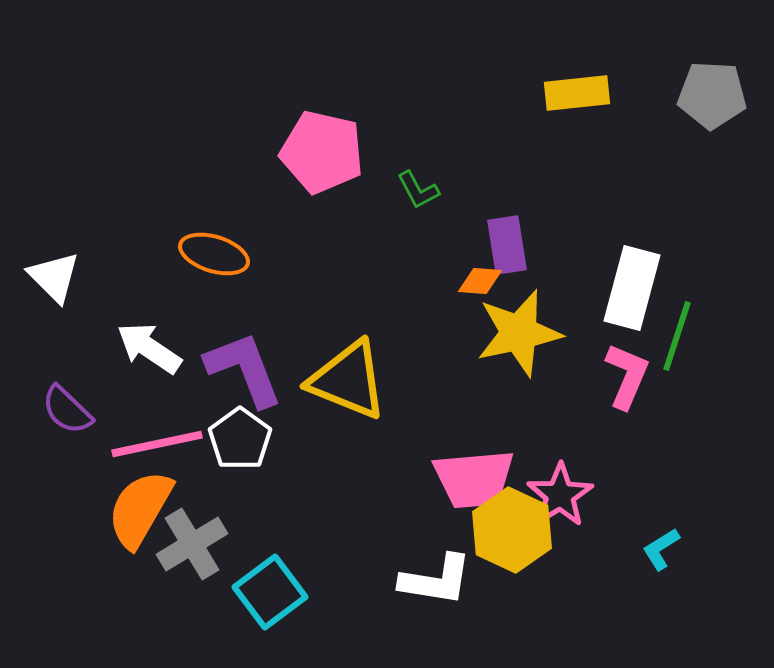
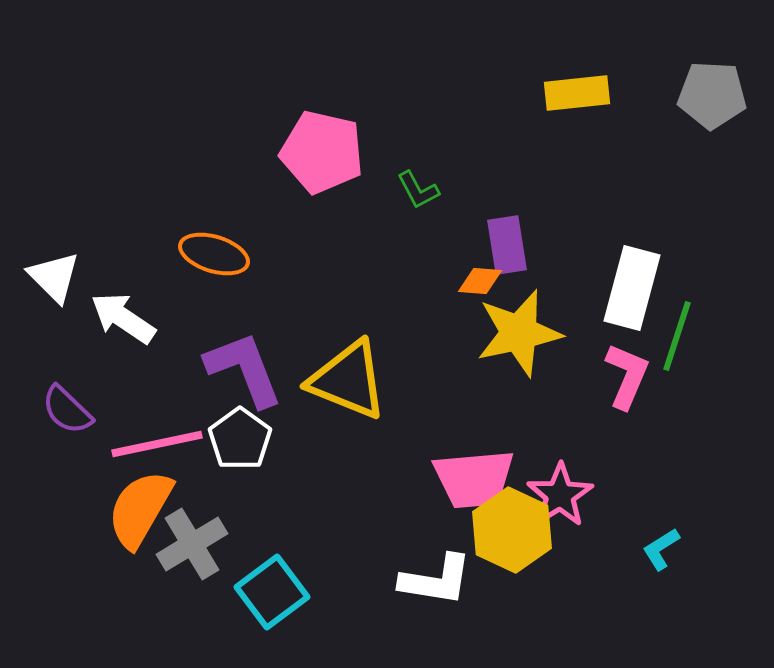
white arrow: moved 26 px left, 30 px up
cyan square: moved 2 px right
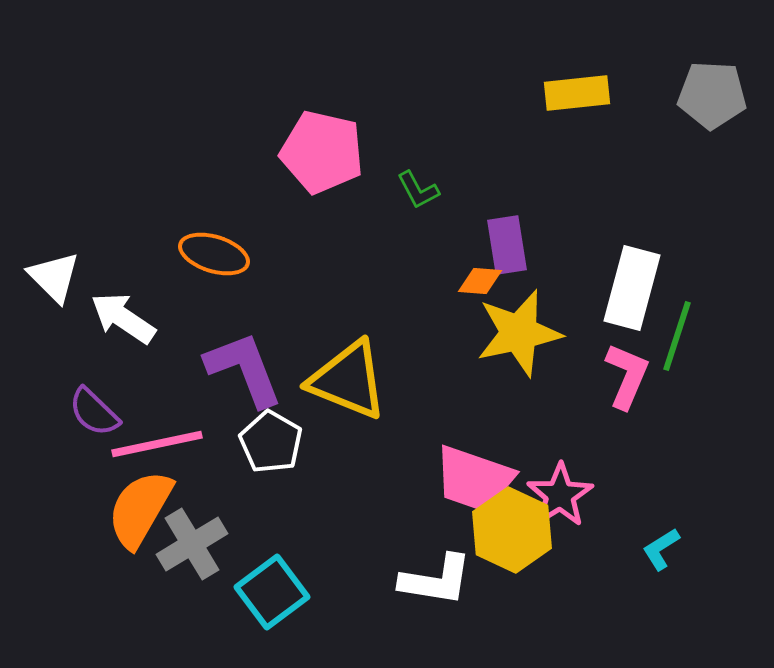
purple semicircle: moved 27 px right, 2 px down
white pentagon: moved 31 px right, 3 px down; rotated 6 degrees counterclockwise
pink trapezoid: rotated 24 degrees clockwise
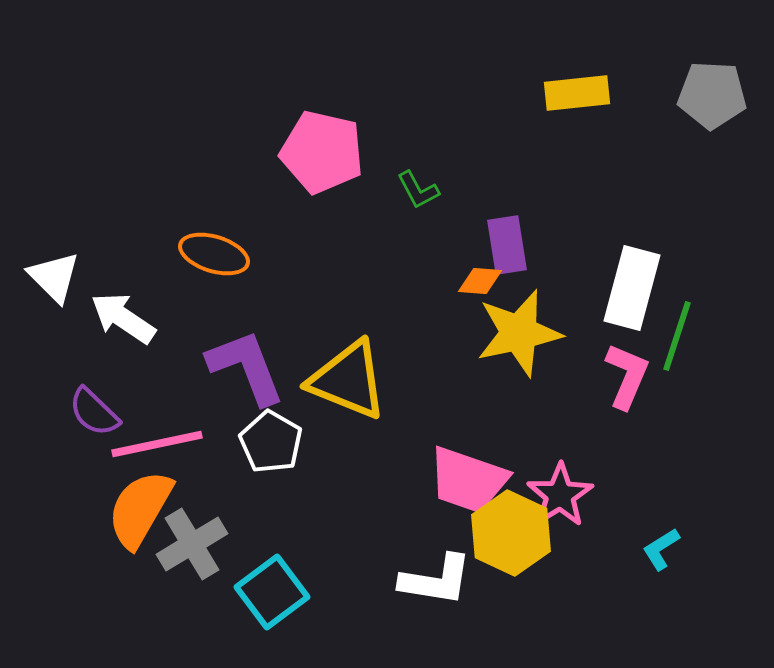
purple L-shape: moved 2 px right, 2 px up
pink trapezoid: moved 6 px left, 1 px down
yellow hexagon: moved 1 px left, 3 px down
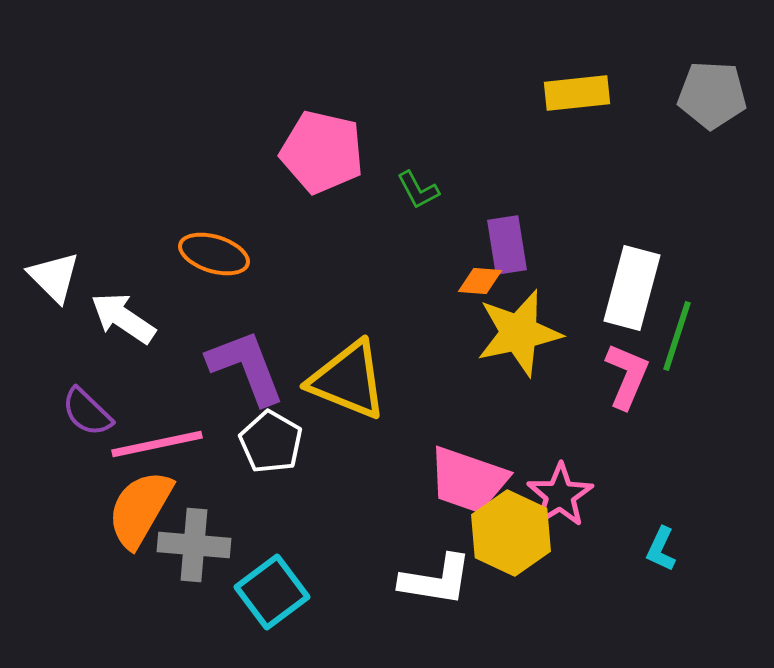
purple semicircle: moved 7 px left
gray cross: moved 2 px right, 1 px down; rotated 36 degrees clockwise
cyan L-shape: rotated 33 degrees counterclockwise
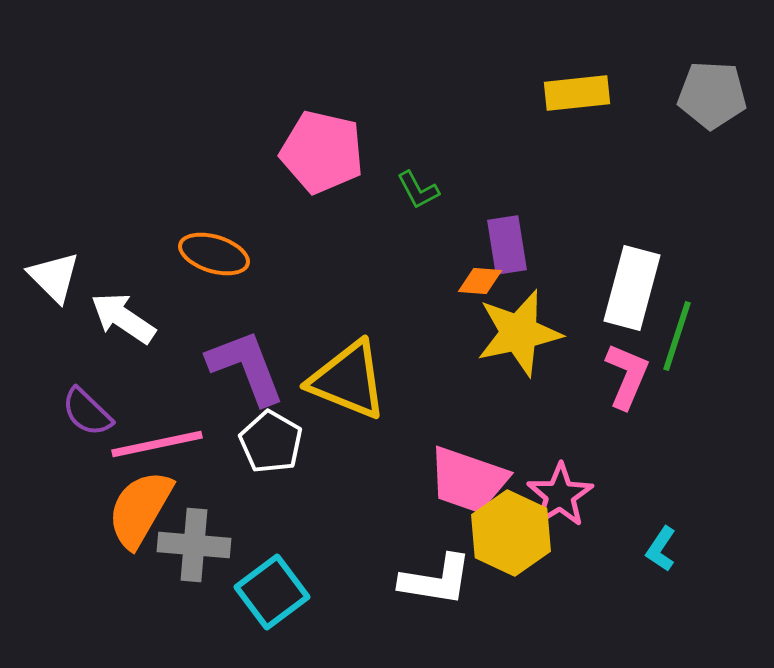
cyan L-shape: rotated 9 degrees clockwise
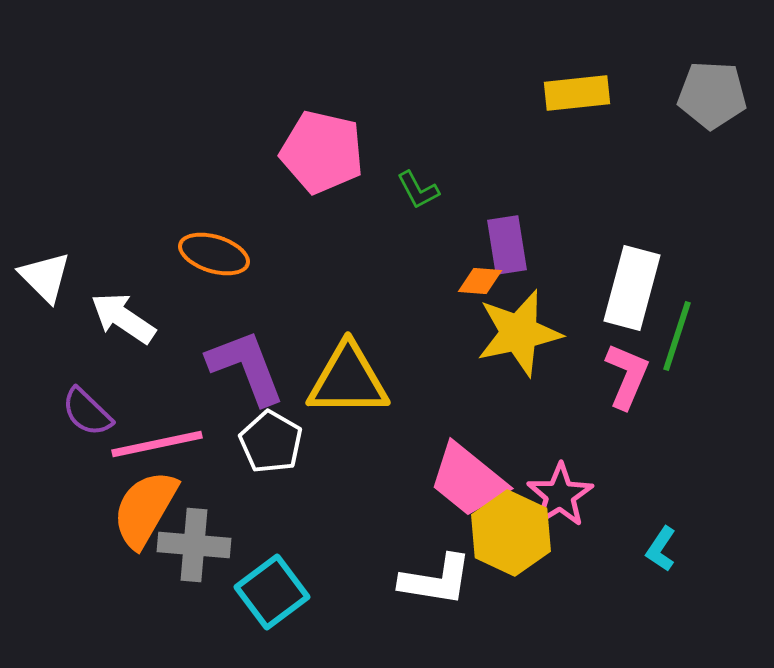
white triangle: moved 9 px left
yellow triangle: rotated 22 degrees counterclockwise
pink trapezoid: rotated 20 degrees clockwise
orange semicircle: moved 5 px right
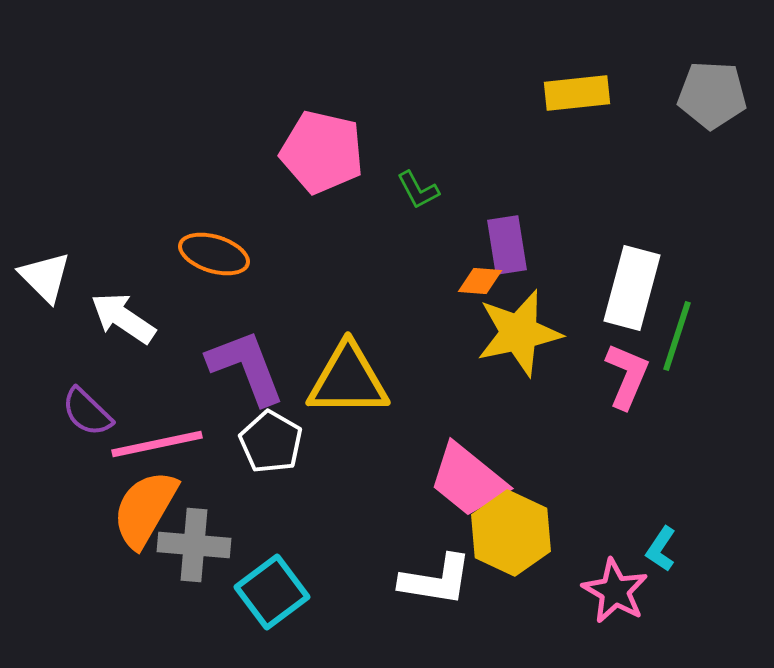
pink star: moved 55 px right, 96 px down; rotated 10 degrees counterclockwise
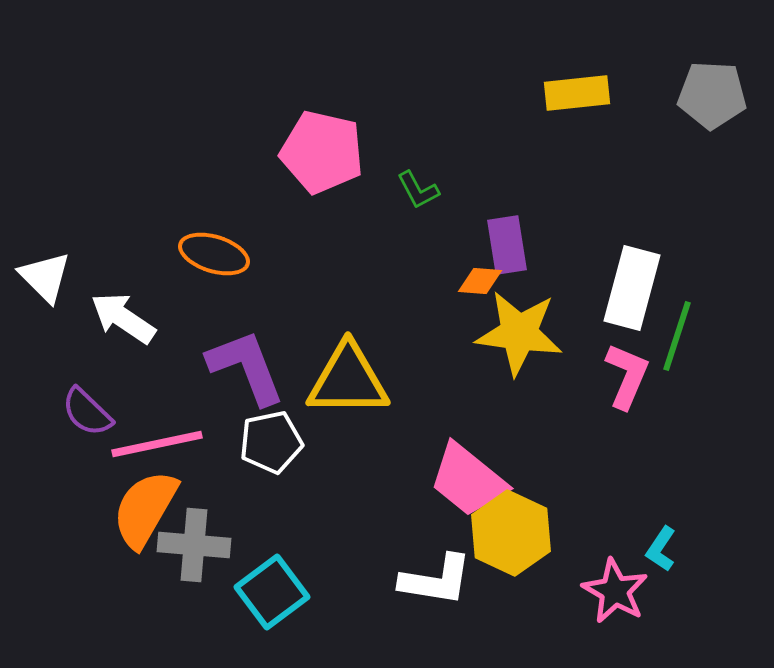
yellow star: rotated 20 degrees clockwise
white pentagon: rotated 30 degrees clockwise
